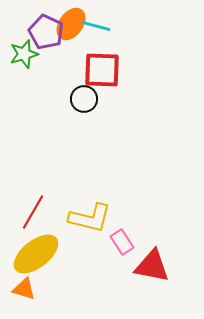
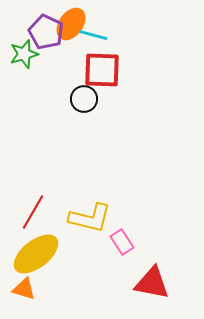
cyan line: moved 3 px left, 9 px down
red triangle: moved 17 px down
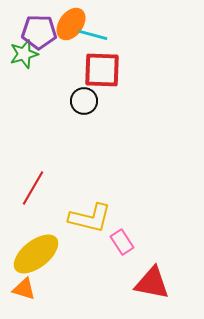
purple pentagon: moved 7 px left; rotated 24 degrees counterclockwise
black circle: moved 2 px down
red line: moved 24 px up
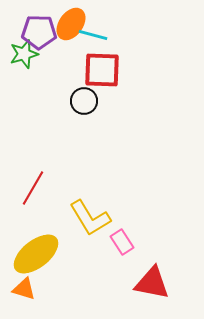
yellow L-shape: rotated 45 degrees clockwise
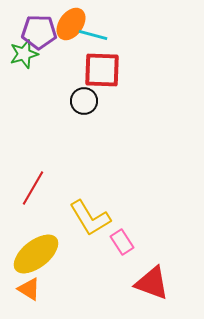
red triangle: rotated 9 degrees clockwise
orange triangle: moved 5 px right; rotated 15 degrees clockwise
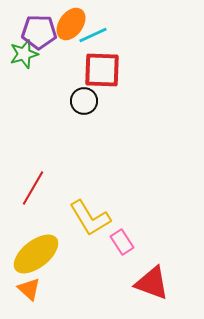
cyan line: rotated 40 degrees counterclockwise
orange triangle: rotated 10 degrees clockwise
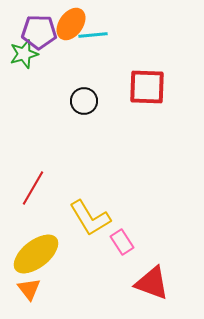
cyan line: rotated 20 degrees clockwise
red square: moved 45 px right, 17 px down
orange triangle: rotated 10 degrees clockwise
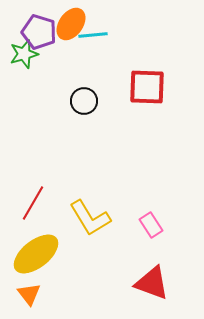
purple pentagon: rotated 16 degrees clockwise
red line: moved 15 px down
pink rectangle: moved 29 px right, 17 px up
orange triangle: moved 5 px down
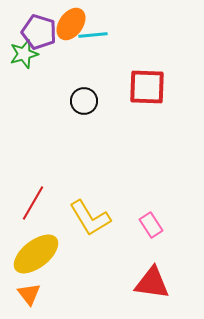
red triangle: rotated 12 degrees counterclockwise
